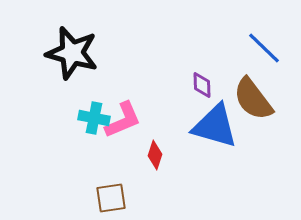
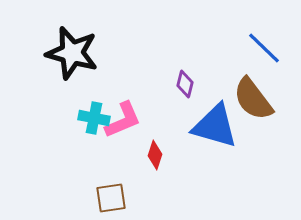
purple diamond: moved 17 px left, 1 px up; rotated 16 degrees clockwise
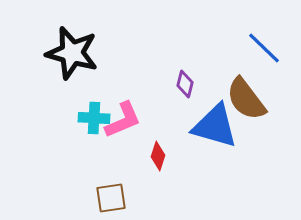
brown semicircle: moved 7 px left
cyan cross: rotated 8 degrees counterclockwise
red diamond: moved 3 px right, 1 px down
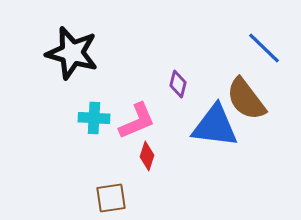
purple diamond: moved 7 px left
pink L-shape: moved 14 px right, 1 px down
blue triangle: rotated 9 degrees counterclockwise
red diamond: moved 11 px left
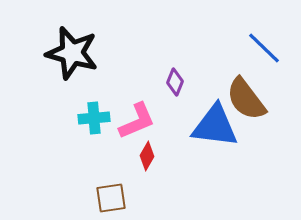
purple diamond: moved 3 px left, 2 px up; rotated 8 degrees clockwise
cyan cross: rotated 8 degrees counterclockwise
red diamond: rotated 12 degrees clockwise
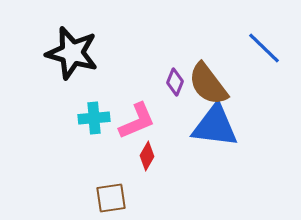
brown semicircle: moved 38 px left, 15 px up
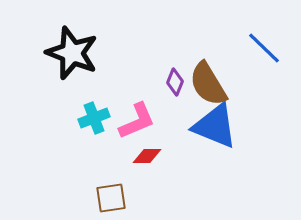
black star: rotated 6 degrees clockwise
brown semicircle: rotated 6 degrees clockwise
cyan cross: rotated 16 degrees counterclockwise
blue triangle: rotated 15 degrees clockwise
red diamond: rotated 60 degrees clockwise
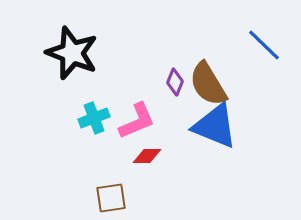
blue line: moved 3 px up
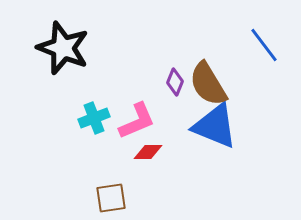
blue line: rotated 9 degrees clockwise
black star: moved 9 px left, 5 px up
red diamond: moved 1 px right, 4 px up
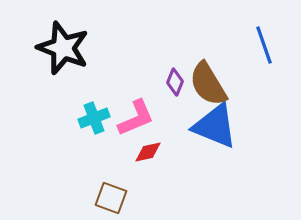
blue line: rotated 18 degrees clockwise
pink L-shape: moved 1 px left, 3 px up
red diamond: rotated 12 degrees counterclockwise
brown square: rotated 28 degrees clockwise
